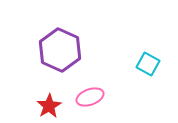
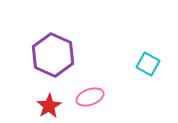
purple hexagon: moved 7 px left, 5 px down
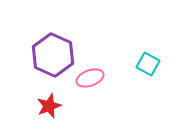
pink ellipse: moved 19 px up
red star: rotated 10 degrees clockwise
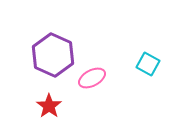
pink ellipse: moved 2 px right; rotated 8 degrees counterclockwise
red star: rotated 15 degrees counterclockwise
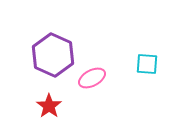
cyan square: moved 1 px left; rotated 25 degrees counterclockwise
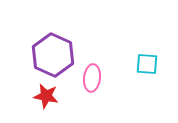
pink ellipse: rotated 56 degrees counterclockwise
red star: moved 3 px left, 10 px up; rotated 25 degrees counterclockwise
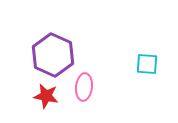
pink ellipse: moved 8 px left, 9 px down
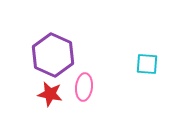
red star: moved 4 px right, 2 px up
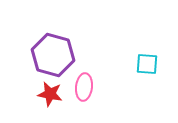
purple hexagon: rotated 9 degrees counterclockwise
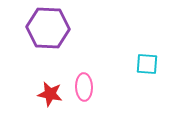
purple hexagon: moved 5 px left, 27 px up; rotated 12 degrees counterclockwise
pink ellipse: rotated 8 degrees counterclockwise
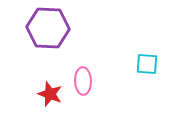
pink ellipse: moved 1 px left, 6 px up
red star: rotated 10 degrees clockwise
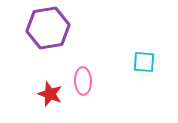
purple hexagon: rotated 12 degrees counterclockwise
cyan square: moved 3 px left, 2 px up
